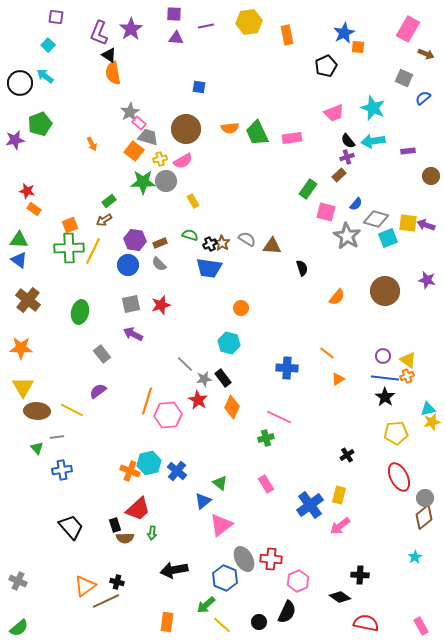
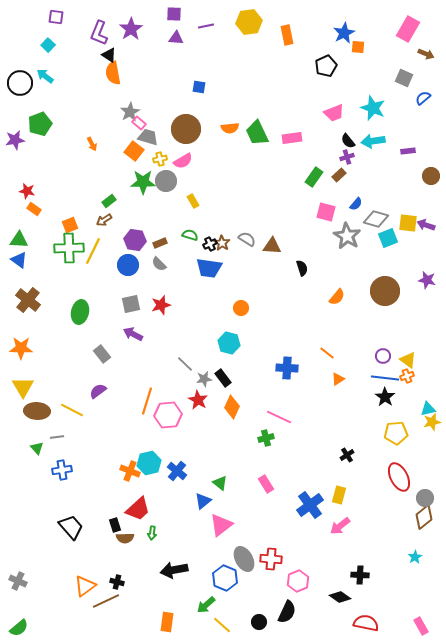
green rectangle at (308, 189): moved 6 px right, 12 px up
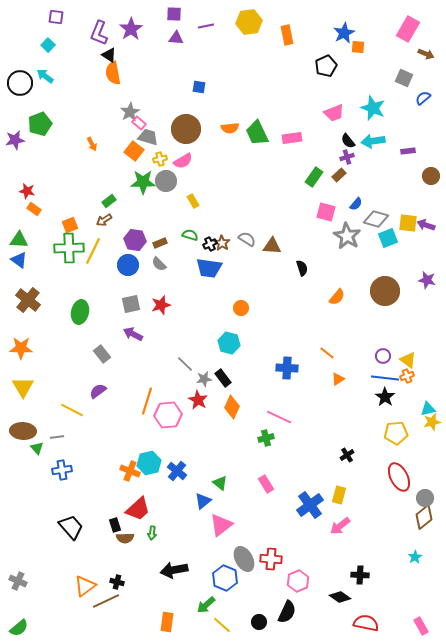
brown ellipse at (37, 411): moved 14 px left, 20 px down
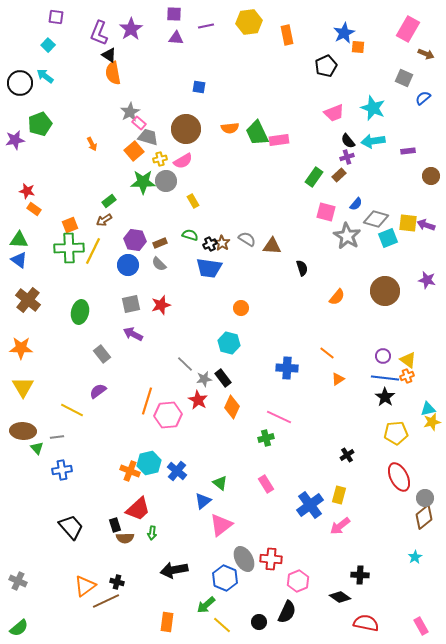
pink rectangle at (292, 138): moved 13 px left, 2 px down
orange square at (134, 151): rotated 12 degrees clockwise
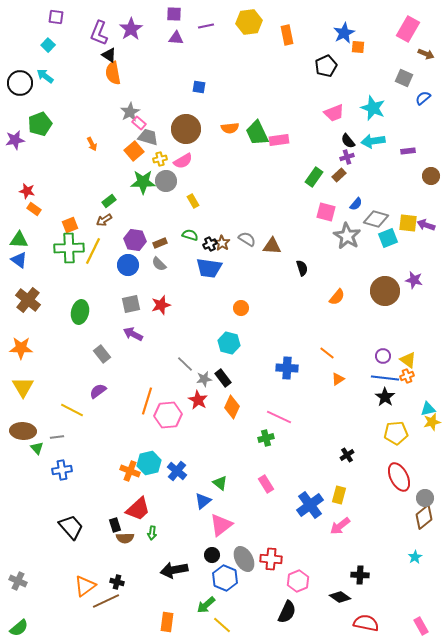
purple star at (427, 280): moved 13 px left
black circle at (259, 622): moved 47 px left, 67 px up
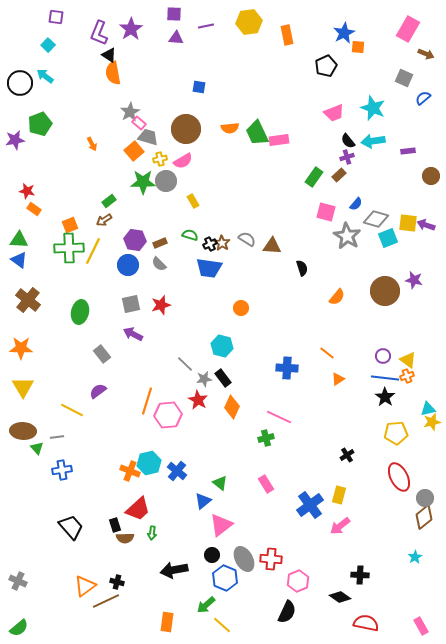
cyan hexagon at (229, 343): moved 7 px left, 3 px down
